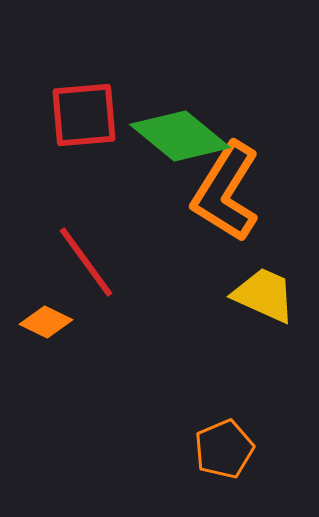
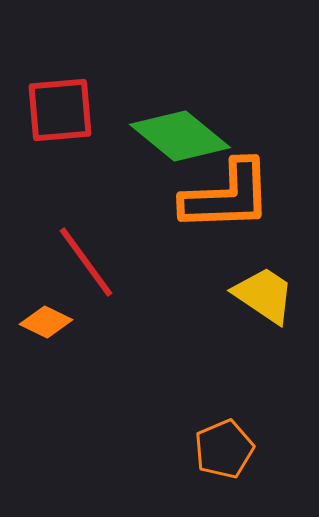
red square: moved 24 px left, 5 px up
orange L-shape: moved 1 px right, 4 px down; rotated 124 degrees counterclockwise
yellow trapezoid: rotated 10 degrees clockwise
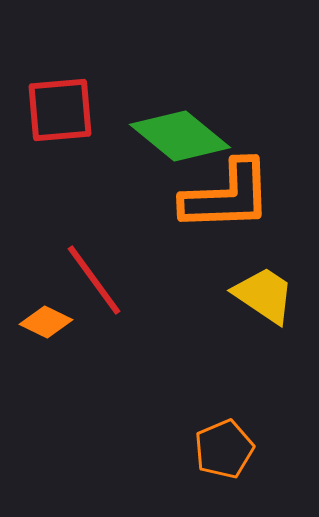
red line: moved 8 px right, 18 px down
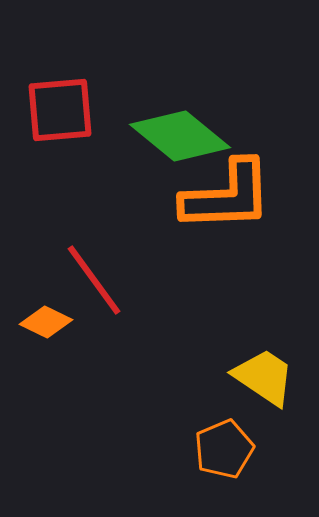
yellow trapezoid: moved 82 px down
